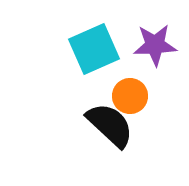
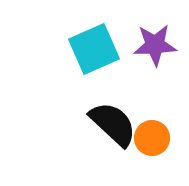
orange circle: moved 22 px right, 42 px down
black semicircle: moved 3 px right, 1 px up
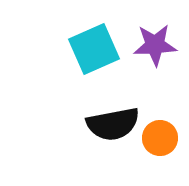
black semicircle: rotated 126 degrees clockwise
orange circle: moved 8 px right
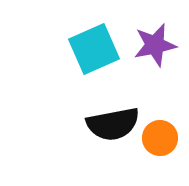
purple star: rotated 9 degrees counterclockwise
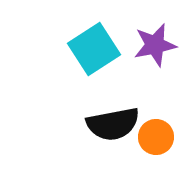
cyan square: rotated 9 degrees counterclockwise
orange circle: moved 4 px left, 1 px up
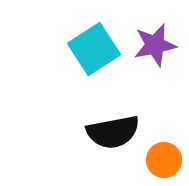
black semicircle: moved 8 px down
orange circle: moved 8 px right, 23 px down
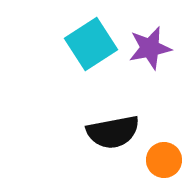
purple star: moved 5 px left, 3 px down
cyan square: moved 3 px left, 5 px up
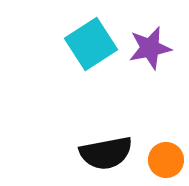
black semicircle: moved 7 px left, 21 px down
orange circle: moved 2 px right
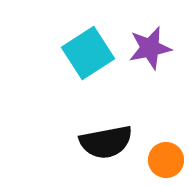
cyan square: moved 3 px left, 9 px down
black semicircle: moved 11 px up
